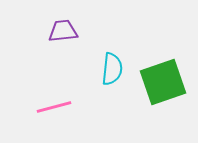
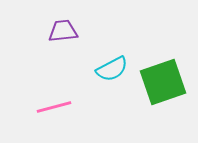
cyan semicircle: rotated 56 degrees clockwise
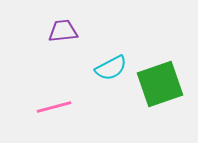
cyan semicircle: moved 1 px left, 1 px up
green square: moved 3 px left, 2 px down
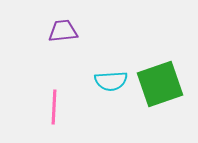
cyan semicircle: moved 13 px down; rotated 24 degrees clockwise
pink line: rotated 72 degrees counterclockwise
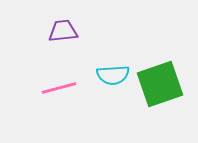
cyan semicircle: moved 2 px right, 6 px up
pink line: moved 5 px right, 19 px up; rotated 72 degrees clockwise
